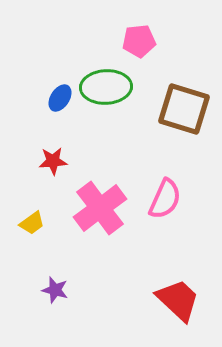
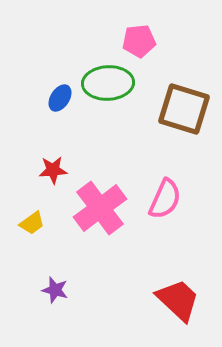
green ellipse: moved 2 px right, 4 px up
red star: moved 9 px down
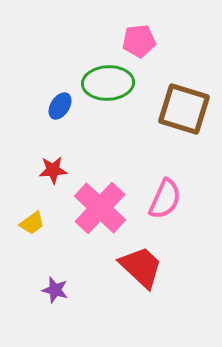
blue ellipse: moved 8 px down
pink cross: rotated 10 degrees counterclockwise
red trapezoid: moved 37 px left, 33 px up
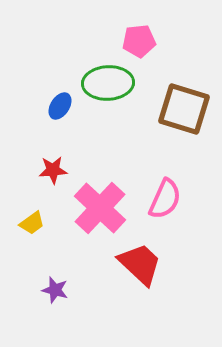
red trapezoid: moved 1 px left, 3 px up
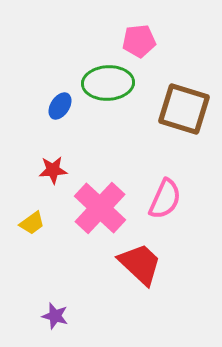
purple star: moved 26 px down
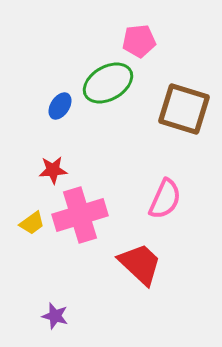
green ellipse: rotated 27 degrees counterclockwise
pink cross: moved 20 px left, 7 px down; rotated 30 degrees clockwise
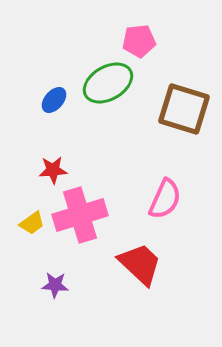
blue ellipse: moved 6 px left, 6 px up; rotated 8 degrees clockwise
purple star: moved 31 px up; rotated 12 degrees counterclockwise
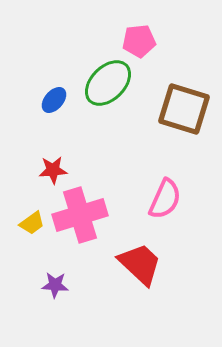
green ellipse: rotated 15 degrees counterclockwise
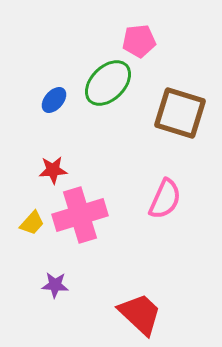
brown square: moved 4 px left, 4 px down
yellow trapezoid: rotated 12 degrees counterclockwise
red trapezoid: moved 50 px down
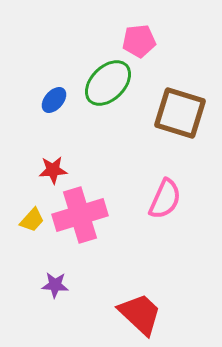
yellow trapezoid: moved 3 px up
